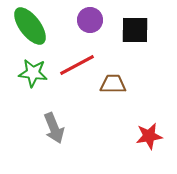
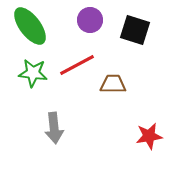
black square: rotated 16 degrees clockwise
gray arrow: rotated 16 degrees clockwise
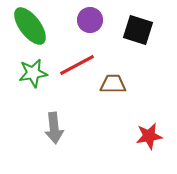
black square: moved 3 px right
green star: rotated 16 degrees counterclockwise
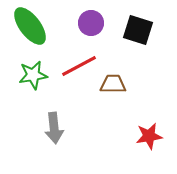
purple circle: moved 1 px right, 3 px down
red line: moved 2 px right, 1 px down
green star: moved 2 px down
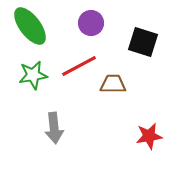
black square: moved 5 px right, 12 px down
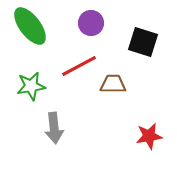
green star: moved 2 px left, 11 px down
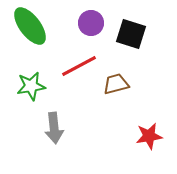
black square: moved 12 px left, 8 px up
brown trapezoid: moved 3 px right; rotated 16 degrees counterclockwise
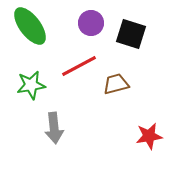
green star: moved 1 px up
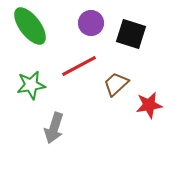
brown trapezoid: rotated 28 degrees counterclockwise
gray arrow: rotated 24 degrees clockwise
red star: moved 31 px up
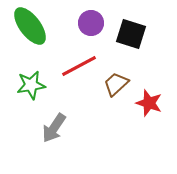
red star: moved 2 px up; rotated 28 degrees clockwise
gray arrow: rotated 16 degrees clockwise
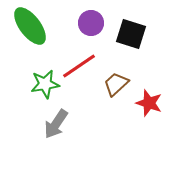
red line: rotated 6 degrees counterclockwise
green star: moved 14 px right, 1 px up
gray arrow: moved 2 px right, 4 px up
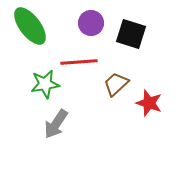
red line: moved 4 px up; rotated 30 degrees clockwise
